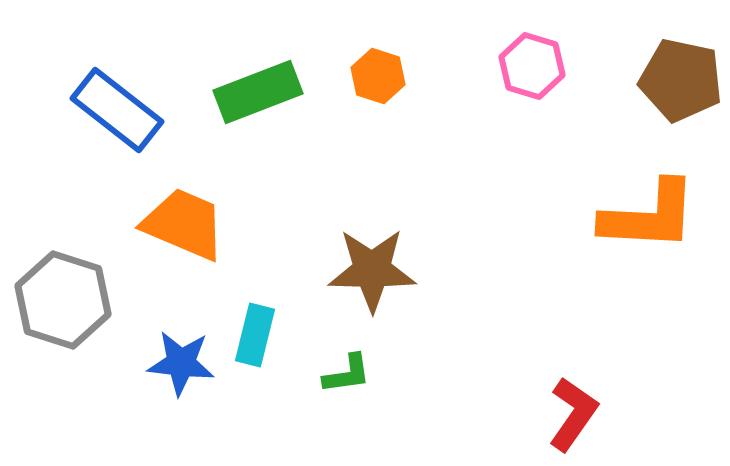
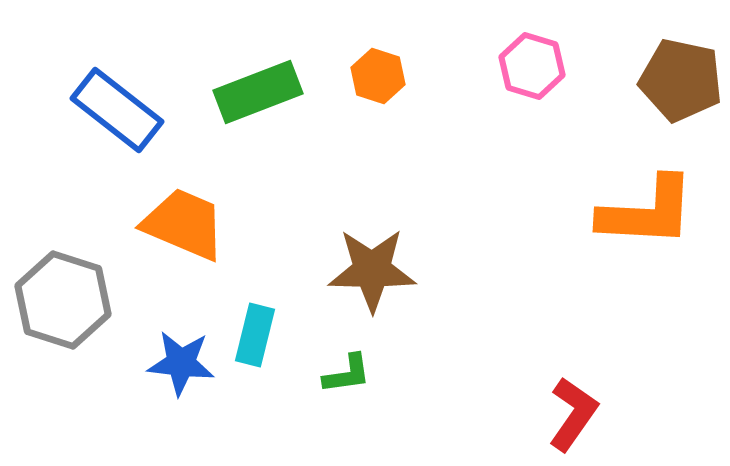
orange L-shape: moved 2 px left, 4 px up
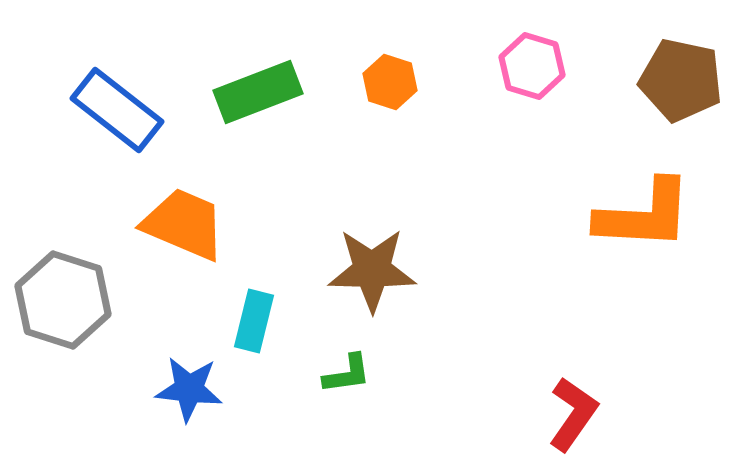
orange hexagon: moved 12 px right, 6 px down
orange L-shape: moved 3 px left, 3 px down
cyan rectangle: moved 1 px left, 14 px up
blue star: moved 8 px right, 26 px down
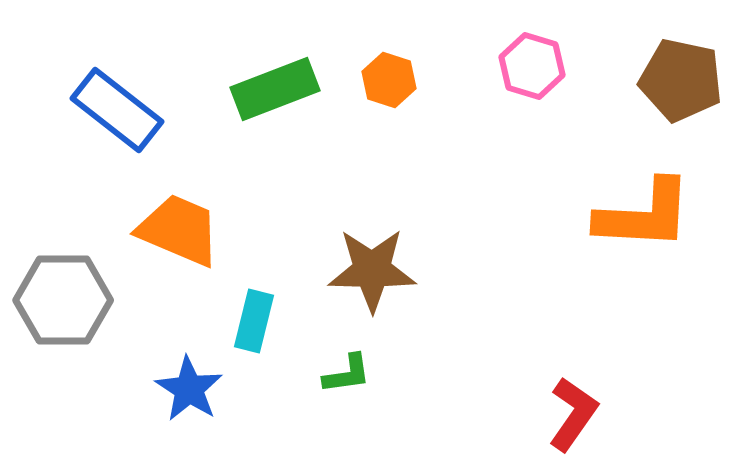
orange hexagon: moved 1 px left, 2 px up
green rectangle: moved 17 px right, 3 px up
orange trapezoid: moved 5 px left, 6 px down
gray hexagon: rotated 18 degrees counterclockwise
blue star: rotated 26 degrees clockwise
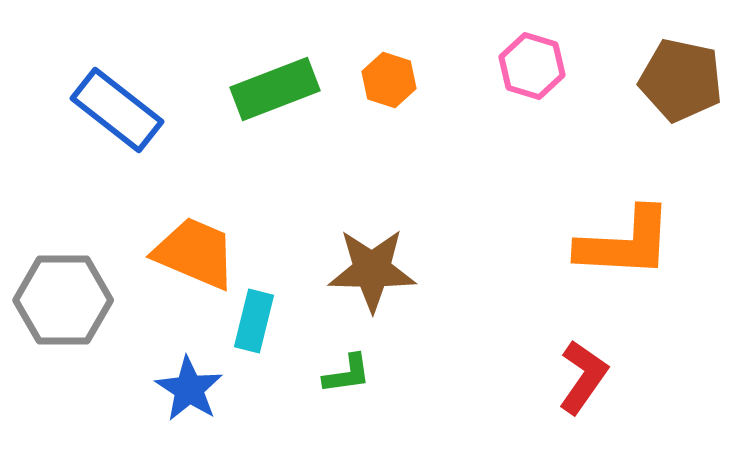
orange L-shape: moved 19 px left, 28 px down
orange trapezoid: moved 16 px right, 23 px down
red L-shape: moved 10 px right, 37 px up
